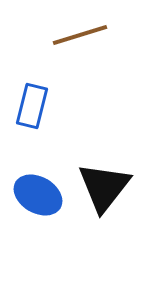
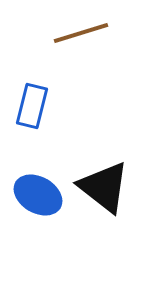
brown line: moved 1 px right, 2 px up
black triangle: rotated 30 degrees counterclockwise
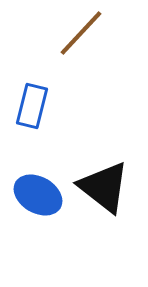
brown line: rotated 30 degrees counterclockwise
